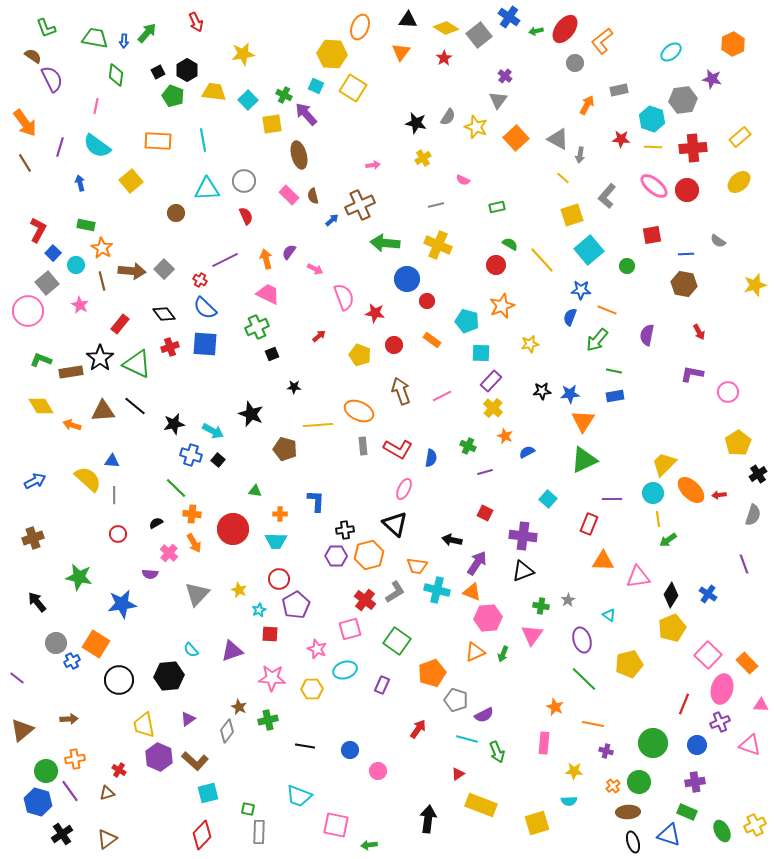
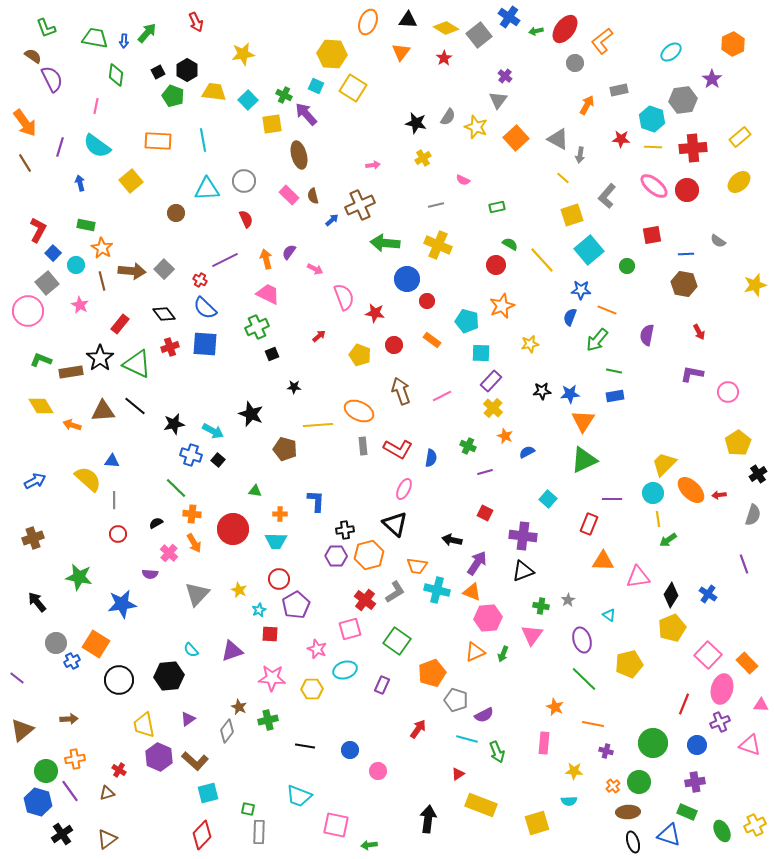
orange ellipse at (360, 27): moved 8 px right, 5 px up
purple star at (712, 79): rotated 24 degrees clockwise
red semicircle at (246, 216): moved 3 px down
gray line at (114, 495): moved 5 px down
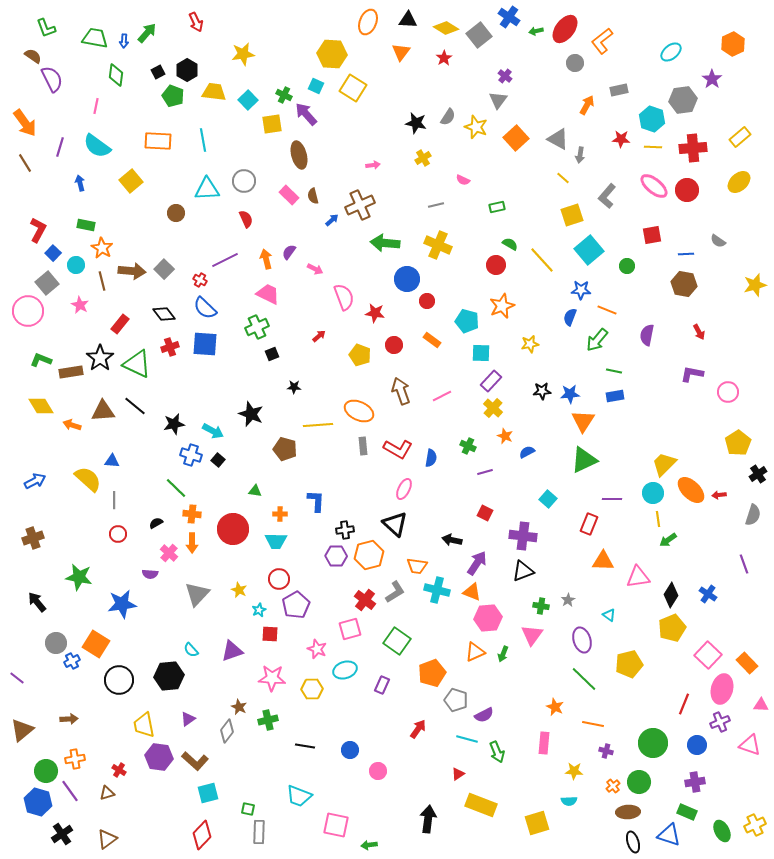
orange arrow at (194, 543): moved 2 px left; rotated 30 degrees clockwise
purple hexagon at (159, 757): rotated 16 degrees counterclockwise
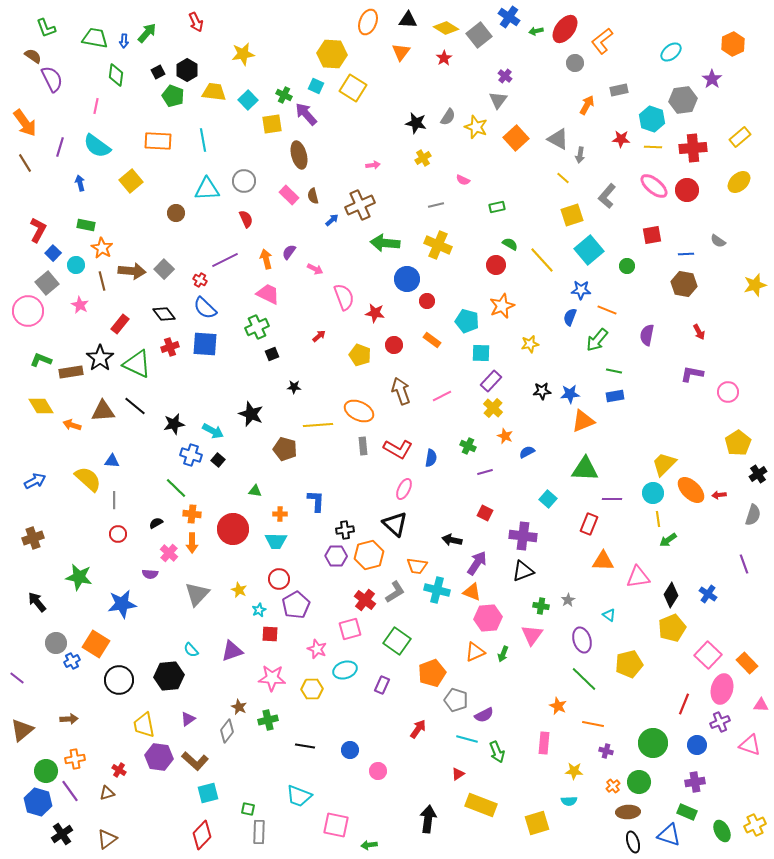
orange triangle at (583, 421): rotated 35 degrees clockwise
green triangle at (584, 460): moved 1 px right, 9 px down; rotated 28 degrees clockwise
orange star at (555, 707): moved 3 px right, 1 px up
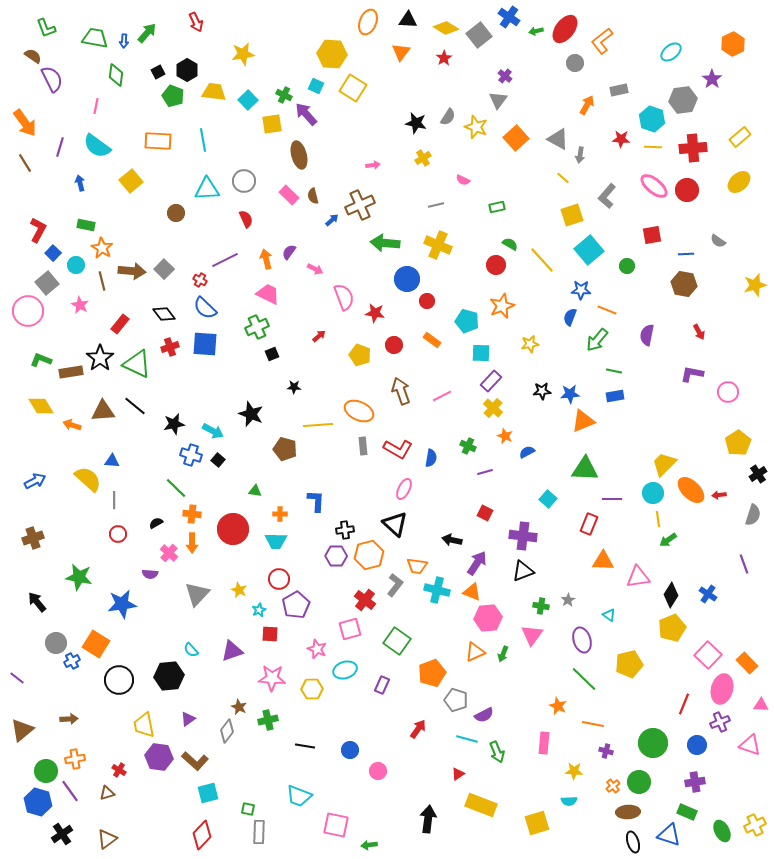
gray L-shape at (395, 592): moved 7 px up; rotated 20 degrees counterclockwise
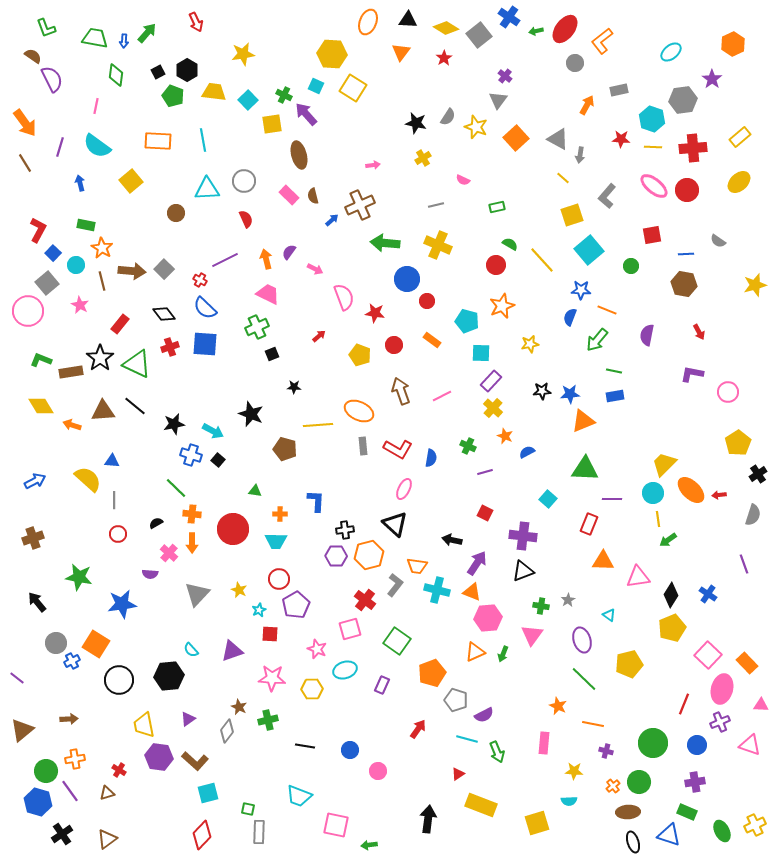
green circle at (627, 266): moved 4 px right
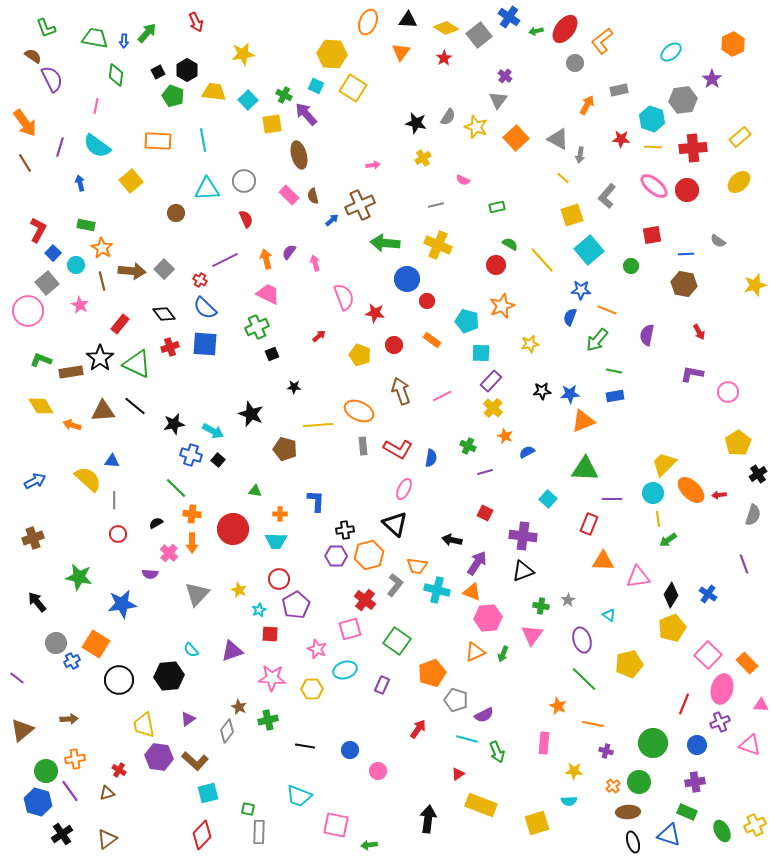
pink arrow at (315, 269): moved 6 px up; rotated 133 degrees counterclockwise
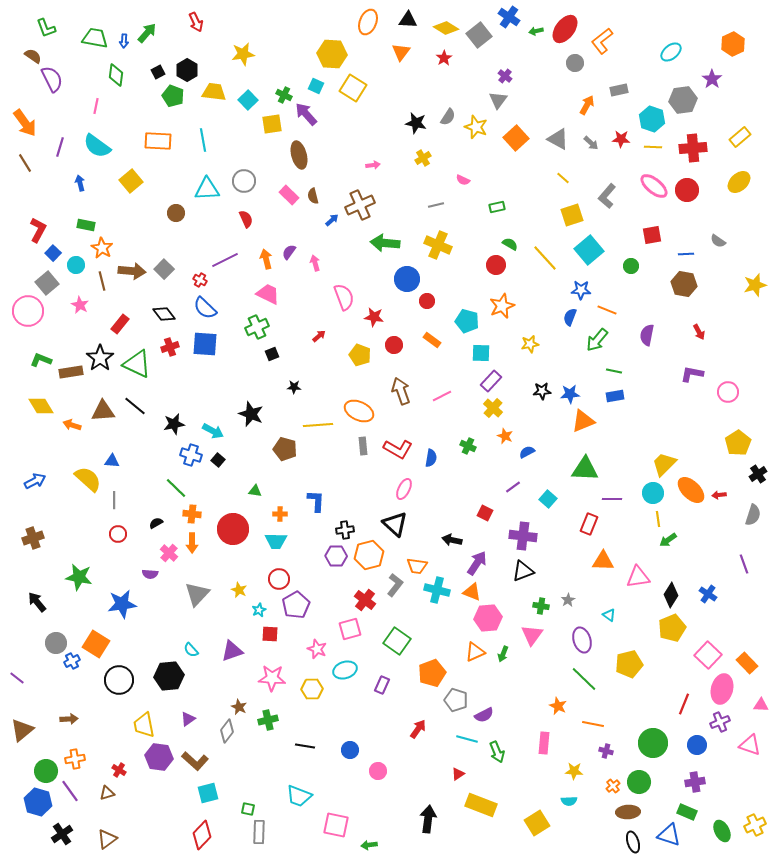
gray arrow at (580, 155): moved 11 px right, 12 px up; rotated 56 degrees counterclockwise
yellow line at (542, 260): moved 3 px right, 2 px up
red star at (375, 313): moved 1 px left, 4 px down
purple line at (485, 472): moved 28 px right, 15 px down; rotated 21 degrees counterclockwise
yellow square at (537, 823): rotated 15 degrees counterclockwise
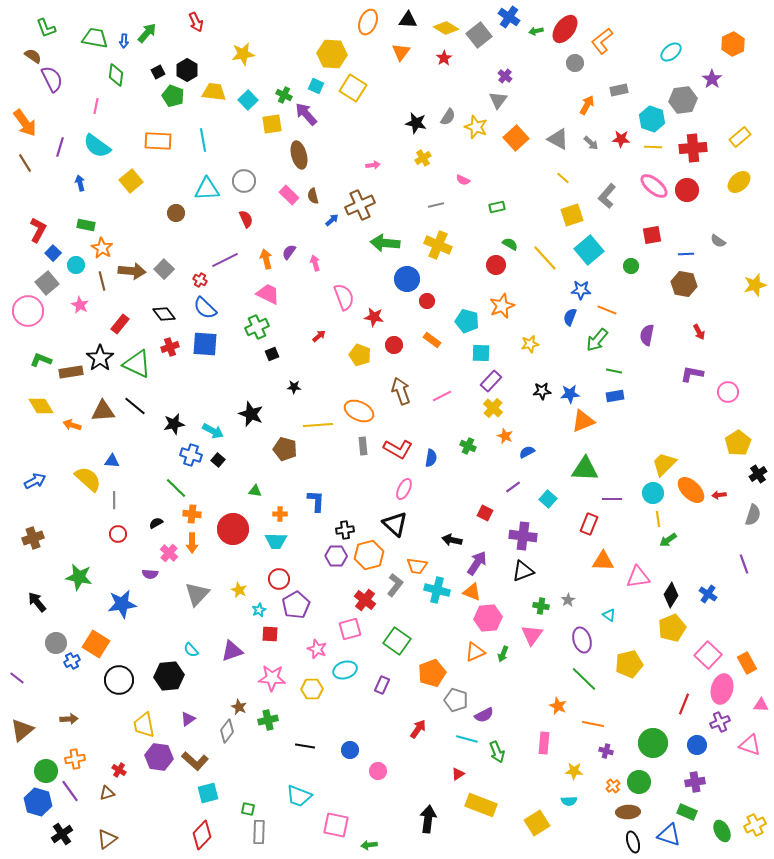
orange rectangle at (747, 663): rotated 15 degrees clockwise
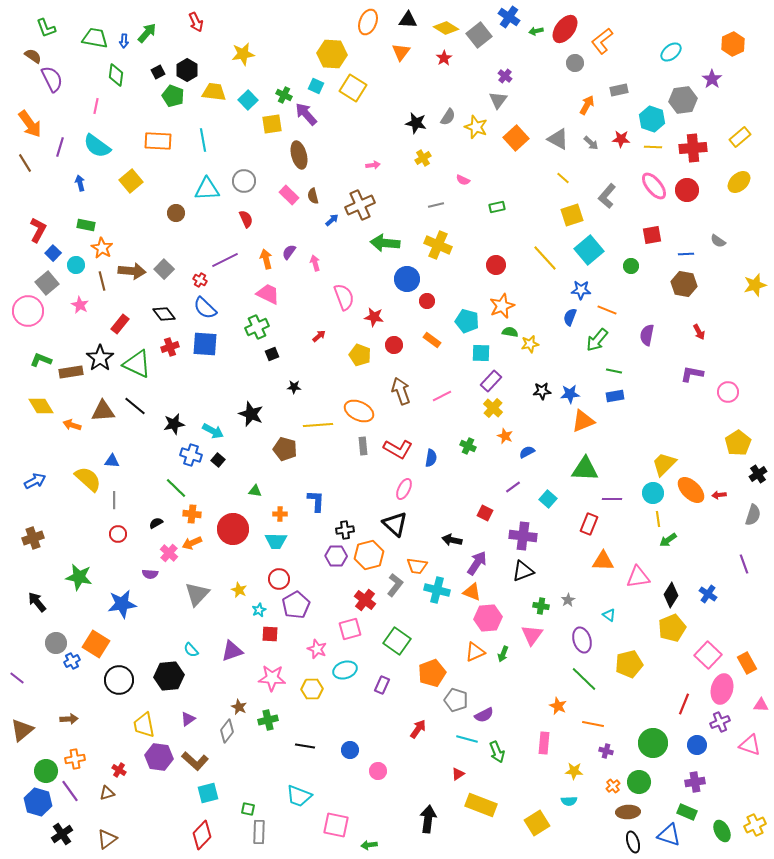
orange arrow at (25, 123): moved 5 px right, 1 px down
pink ellipse at (654, 186): rotated 12 degrees clockwise
green semicircle at (510, 244): moved 88 px down; rotated 21 degrees counterclockwise
orange arrow at (192, 543): rotated 66 degrees clockwise
